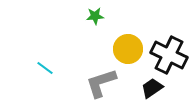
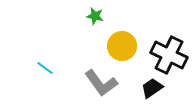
green star: rotated 18 degrees clockwise
yellow circle: moved 6 px left, 3 px up
gray L-shape: rotated 108 degrees counterclockwise
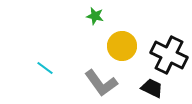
black trapezoid: rotated 60 degrees clockwise
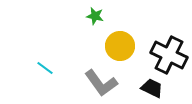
yellow circle: moved 2 px left
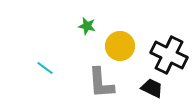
green star: moved 8 px left, 10 px down
gray L-shape: rotated 32 degrees clockwise
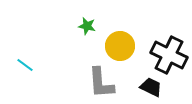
cyan line: moved 20 px left, 3 px up
black trapezoid: moved 1 px left, 1 px up
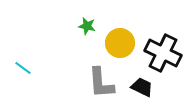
yellow circle: moved 3 px up
black cross: moved 6 px left, 2 px up
cyan line: moved 2 px left, 3 px down
black trapezoid: moved 9 px left
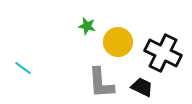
yellow circle: moved 2 px left, 1 px up
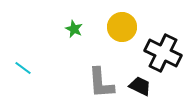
green star: moved 13 px left, 3 px down; rotated 12 degrees clockwise
yellow circle: moved 4 px right, 15 px up
black trapezoid: moved 2 px left, 1 px up
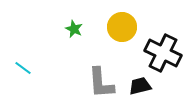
black trapezoid: rotated 40 degrees counterclockwise
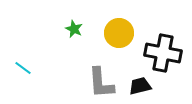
yellow circle: moved 3 px left, 6 px down
black cross: rotated 15 degrees counterclockwise
